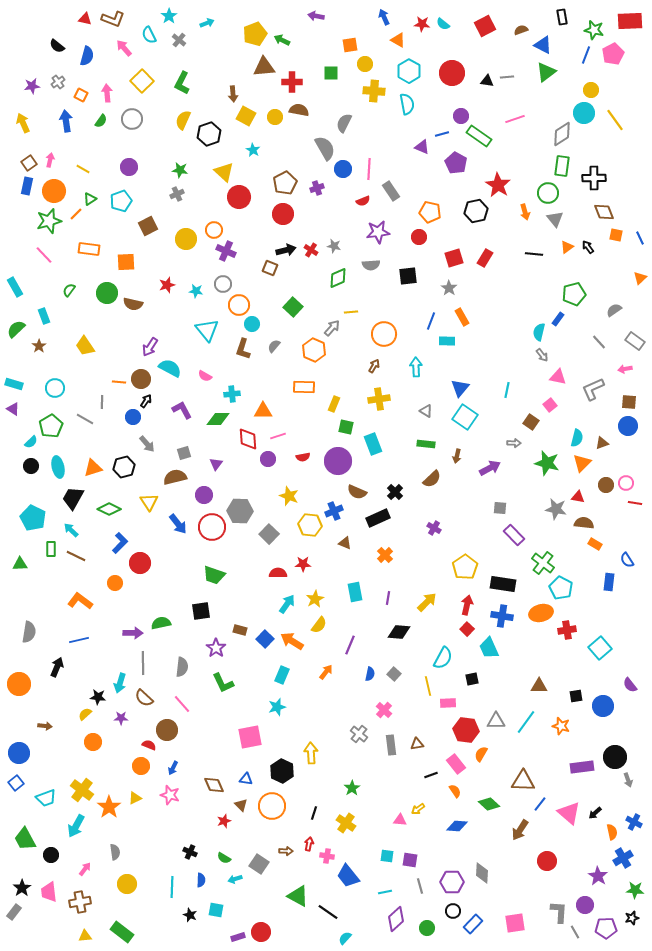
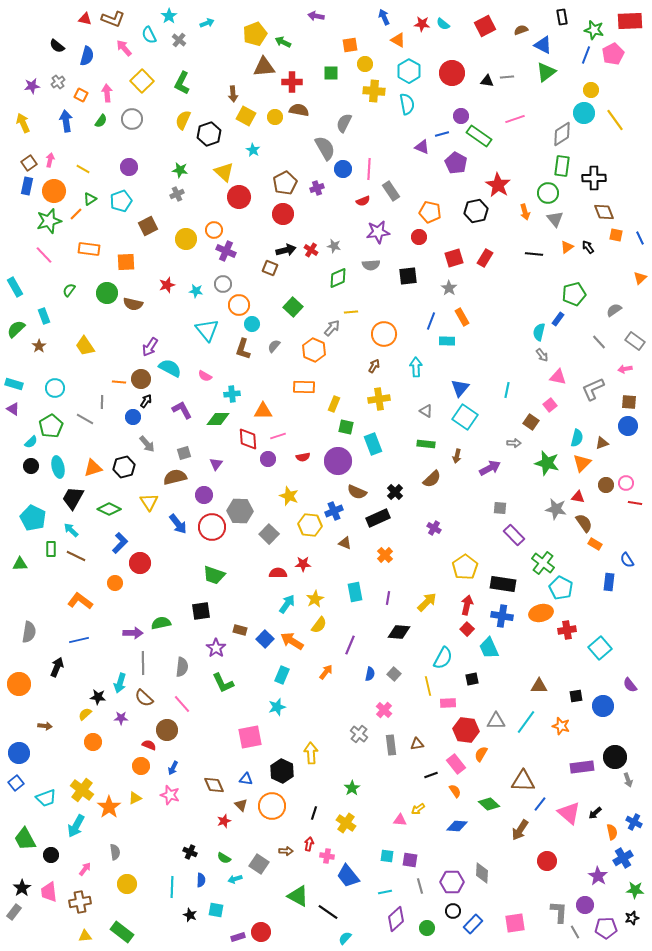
green arrow at (282, 40): moved 1 px right, 2 px down
brown semicircle at (584, 523): rotated 48 degrees clockwise
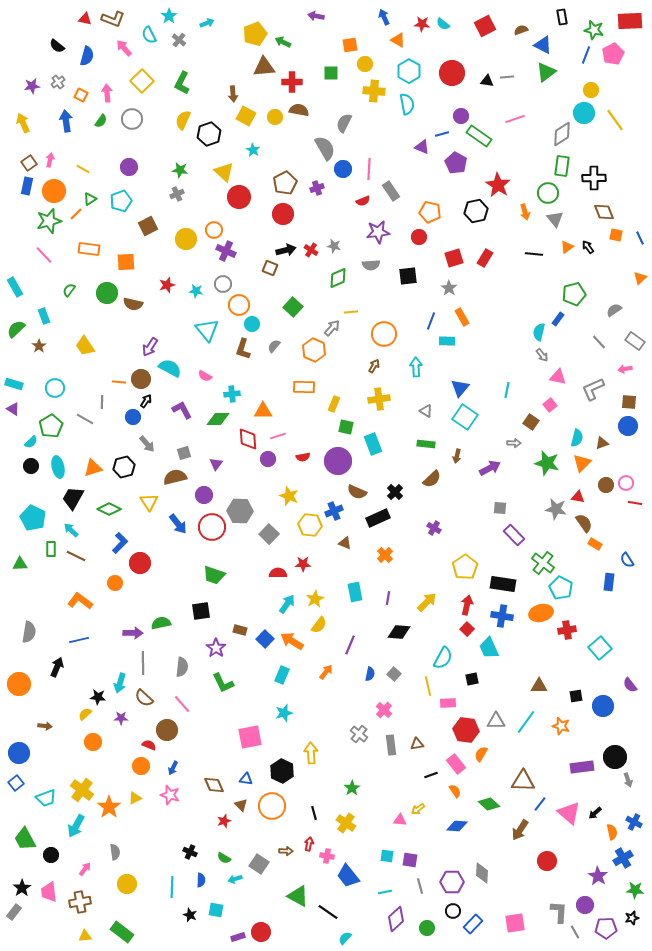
cyan star at (277, 707): moved 7 px right, 6 px down
black line at (314, 813): rotated 32 degrees counterclockwise
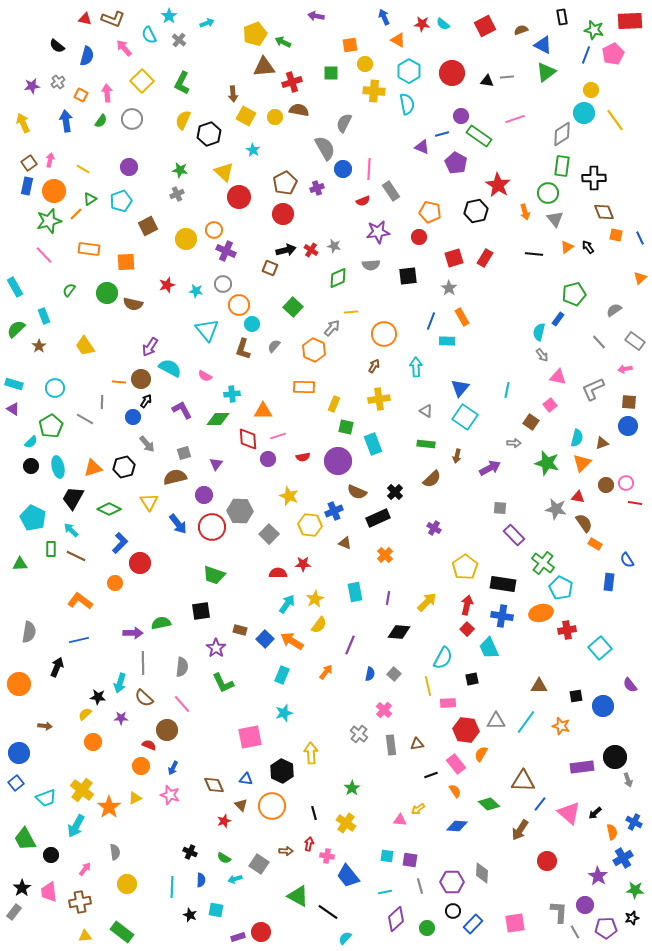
red cross at (292, 82): rotated 18 degrees counterclockwise
